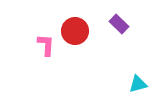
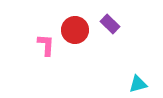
purple rectangle: moved 9 px left
red circle: moved 1 px up
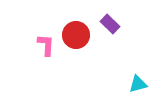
red circle: moved 1 px right, 5 px down
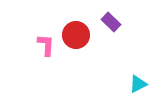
purple rectangle: moved 1 px right, 2 px up
cyan triangle: rotated 12 degrees counterclockwise
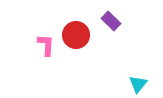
purple rectangle: moved 1 px up
cyan triangle: rotated 24 degrees counterclockwise
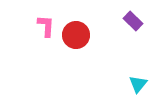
purple rectangle: moved 22 px right
pink L-shape: moved 19 px up
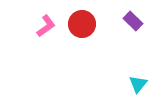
pink L-shape: rotated 50 degrees clockwise
red circle: moved 6 px right, 11 px up
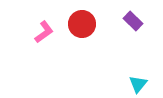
pink L-shape: moved 2 px left, 6 px down
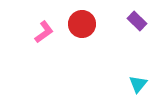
purple rectangle: moved 4 px right
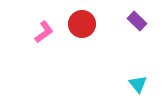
cyan triangle: rotated 18 degrees counterclockwise
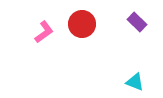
purple rectangle: moved 1 px down
cyan triangle: moved 3 px left, 2 px up; rotated 30 degrees counterclockwise
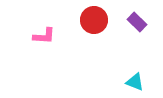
red circle: moved 12 px right, 4 px up
pink L-shape: moved 4 px down; rotated 40 degrees clockwise
